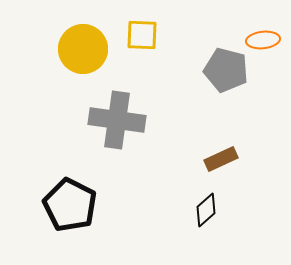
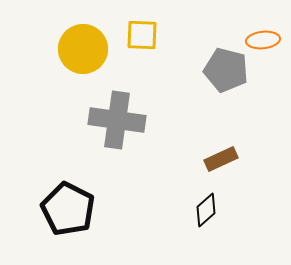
black pentagon: moved 2 px left, 4 px down
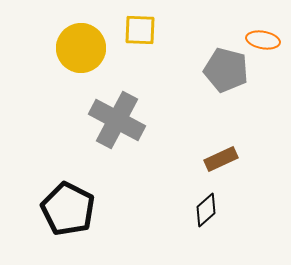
yellow square: moved 2 px left, 5 px up
orange ellipse: rotated 16 degrees clockwise
yellow circle: moved 2 px left, 1 px up
gray cross: rotated 20 degrees clockwise
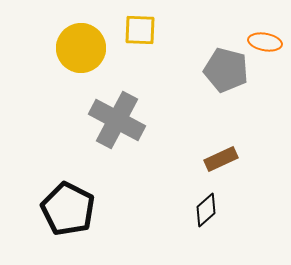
orange ellipse: moved 2 px right, 2 px down
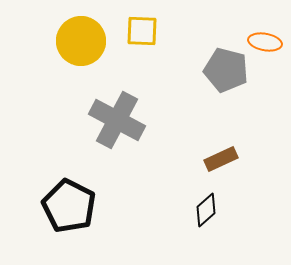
yellow square: moved 2 px right, 1 px down
yellow circle: moved 7 px up
black pentagon: moved 1 px right, 3 px up
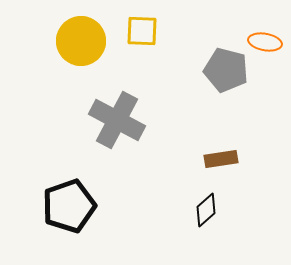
brown rectangle: rotated 16 degrees clockwise
black pentagon: rotated 26 degrees clockwise
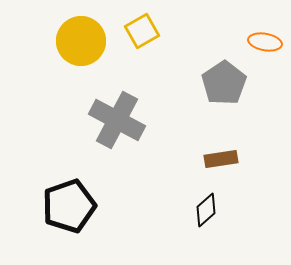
yellow square: rotated 32 degrees counterclockwise
gray pentagon: moved 2 px left, 13 px down; rotated 24 degrees clockwise
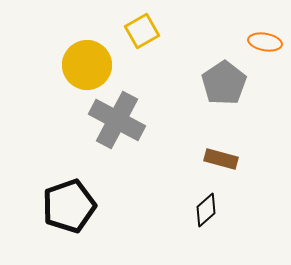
yellow circle: moved 6 px right, 24 px down
brown rectangle: rotated 24 degrees clockwise
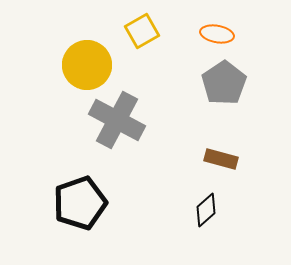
orange ellipse: moved 48 px left, 8 px up
black pentagon: moved 11 px right, 3 px up
